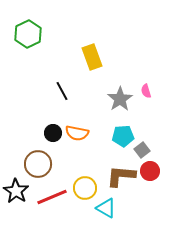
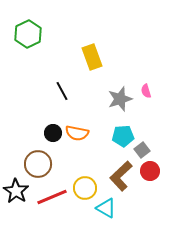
gray star: rotated 15 degrees clockwise
brown L-shape: rotated 48 degrees counterclockwise
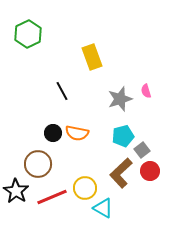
cyan pentagon: rotated 10 degrees counterclockwise
brown L-shape: moved 3 px up
cyan triangle: moved 3 px left
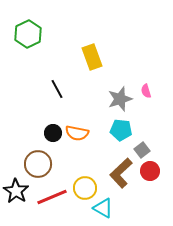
black line: moved 5 px left, 2 px up
cyan pentagon: moved 2 px left, 6 px up; rotated 20 degrees clockwise
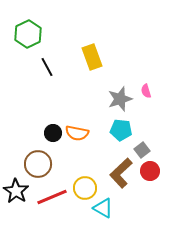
black line: moved 10 px left, 22 px up
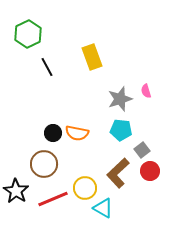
brown circle: moved 6 px right
brown L-shape: moved 3 px left
red line: moved 1 px right, 2 px down
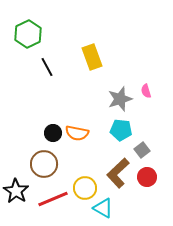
red circle: moved 3 px left, 6 px down
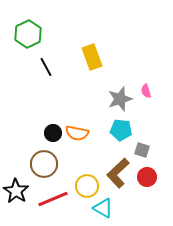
black line: moved 1 px left
gray square: rotated 35 degrees counterclockwise
yellow circle: moved 2 px right, 2 px up
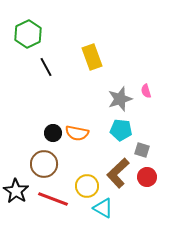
red line: rotated 44 degrees clockwise
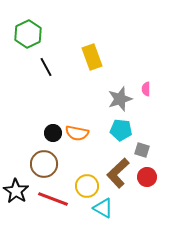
pink semicircle: moved 2 px up; rotated 16 degrees clockwise
